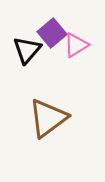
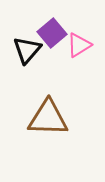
pink triangle: moved 3 px right
brown triangle: rotated 39 degrees clockwise
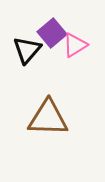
pink triangle: moved 4 px left
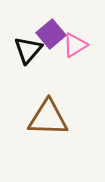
purple square: moved 1 px left, 1 px down
black triangle: moved 1 px right
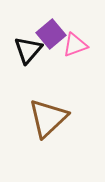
pink triangle: rotated 12 degrees clockwise
brown triangle: rotated 45 degrees counterclockwise
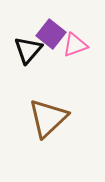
purple square: rotated 12 degrees counterclockwise
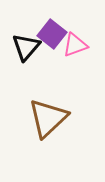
purple square: moved 1 px right
black triangle: moved 2 px left, 3 px up
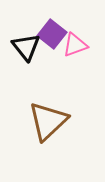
black triangle: rotated 20 degrees counterclockwise
brown triangle: moved 3 px down
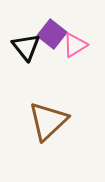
pink triangle: rotated 12 degrees counterclockwise
